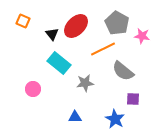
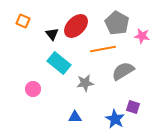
orange line: rotated 15 degrees clockwise
gray semicircle: rotated 110 degrees clockwise
purple square: moved 8 px down; rotated 16 degrees clockwise
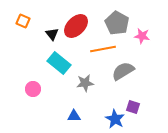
blue triangle: moved 1 px left, 1 px up
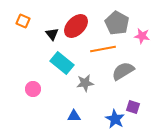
cyan rectangle: moved 3 px right
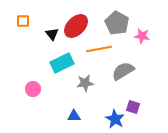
orange square: rotated 24 degrees counterclockwise
orange line: moved 4 px left
cyan rectangle: rotated 65 degrees counterclockwise
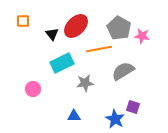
gray pentagon: moved 2 px right, 5 px down
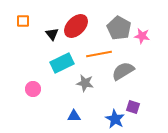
orange line: moved 5 px down
gray star: rotated 18 degrees clockwise
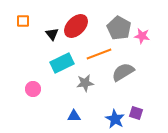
orange line: rotated 10 degrees counterclockwise
gray semicircle: moved 1 px down
gray star: rotated 18 degrees counterclockwise
purple square: moved 3 px right, 6 px down
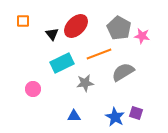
blue star: moved 2 px up
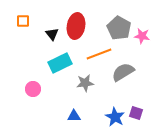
red ellipse: rotated 35 degrees counterclockwise
cyan rectangle: moved 2 px left
